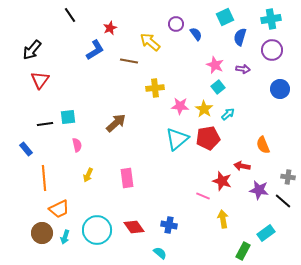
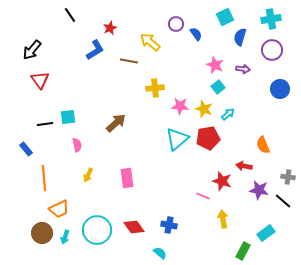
red triangle at (40, 80): rotated 12 degrees counterclockwise
yellow star at (204, 109): rotated 12 degrees counterclockwise
red arrow at (242, 166): moved 2 px right
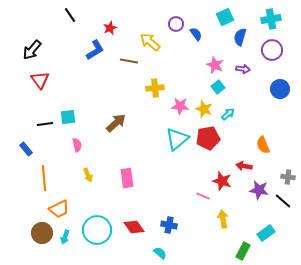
yellow arrow at (88, 175): rotated 48 degrees counterclockwise
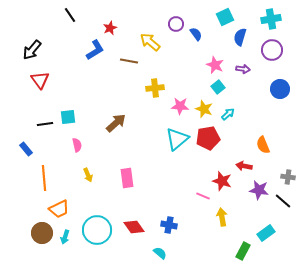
yellow arrow at (223, 219): moved 1 px left, 2 px up
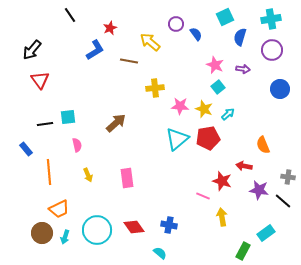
orange line at (44, 178): moved 5 px right, 6 px up
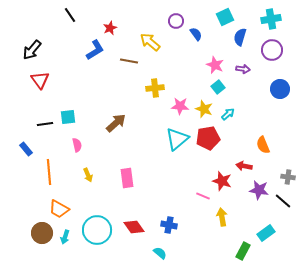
purple circle at (176, 24): moved 3 px up
orange trapezoid at (59, 209): rotated 55 degrees clockwise
